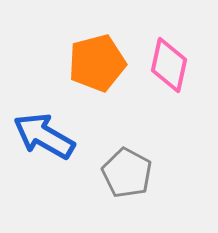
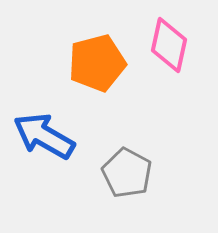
pink diamond: moved 20 px up
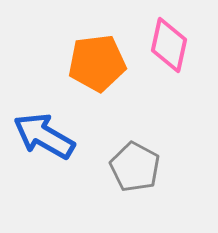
orange pentagon: rotated 8 degrees clockwise
gray pentagon: moved 8 px right, 6 px up
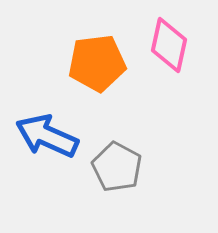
blue arrow: moved 3 px right; rotated 6 degrees counterclockwise
gray pentagon: moved 18 px left
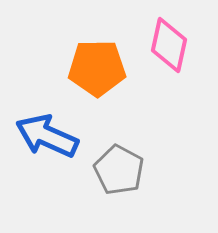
orange pentagon: moved 5 px down; rotated 6 degrees clockwise
gray pentagon: moved 2 px right, 3 px down
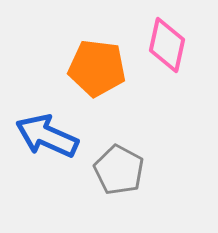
pink diamond: moved 2 px left
orange pentagon: rotated 8 degrees clockwise
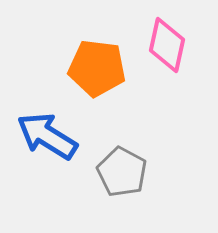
blue arrow: rotated 8 degrees clockwise
gray pentagon: moved 3 px right, 2 px down
